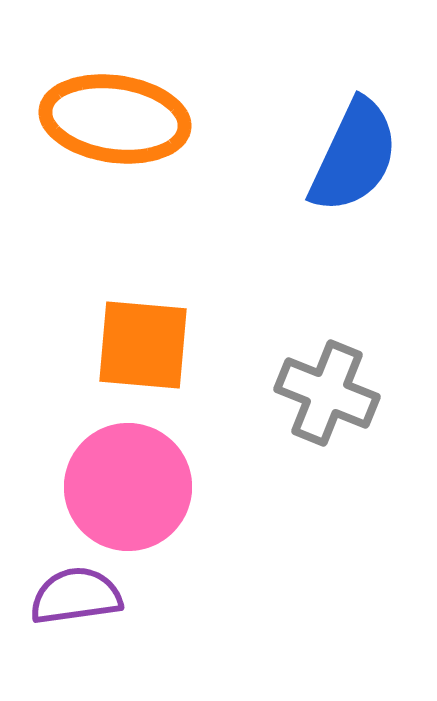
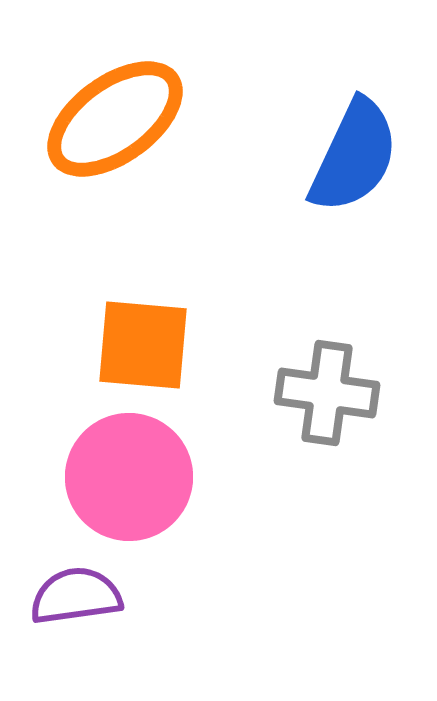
orange ellipse: rotated 44 degrees counterclockwise
gray cross: rotated 14 degrees counterclockwise
pink circle: moved 1 px right, 10 px up
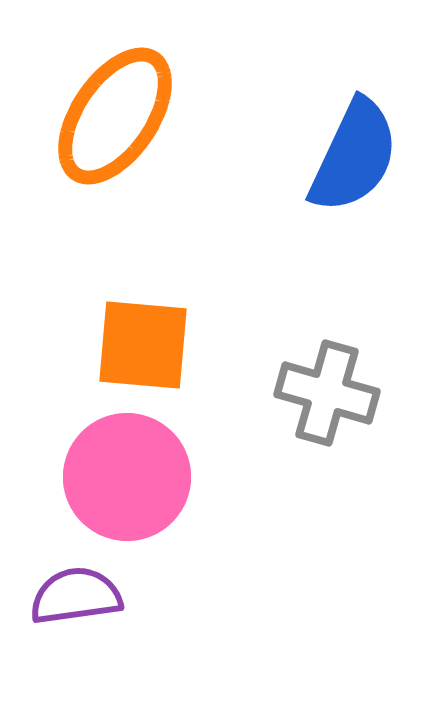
orange ellipse: moved 3 px up; rotated 20 degrees counterclockwise
gray cross: rotated 8 degrees clockwise
pink circle: moved 2 px left
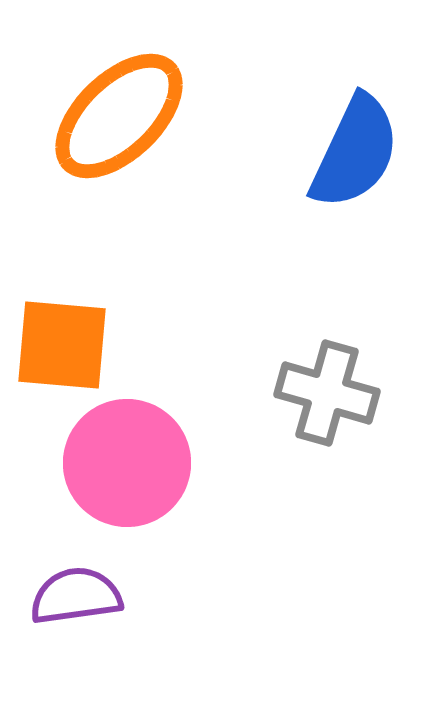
orange ellipse: moved 4 px right; rotated 12 degrees clockwise
blue semicircle: moved 1 px right, 4 px up
orange square: moved 81 px left
pink circle: moved 14 px up
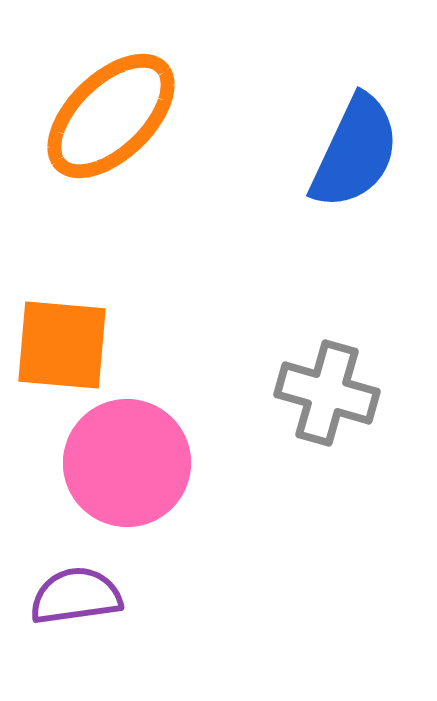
orange ellipse: moved 8 px left
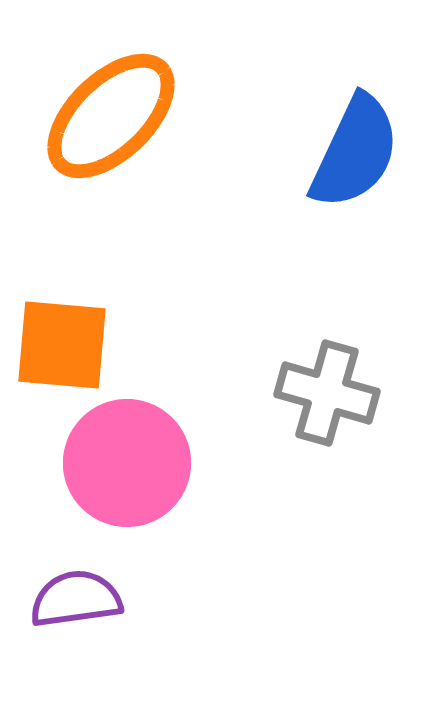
purple semicircle: moved 3 px down
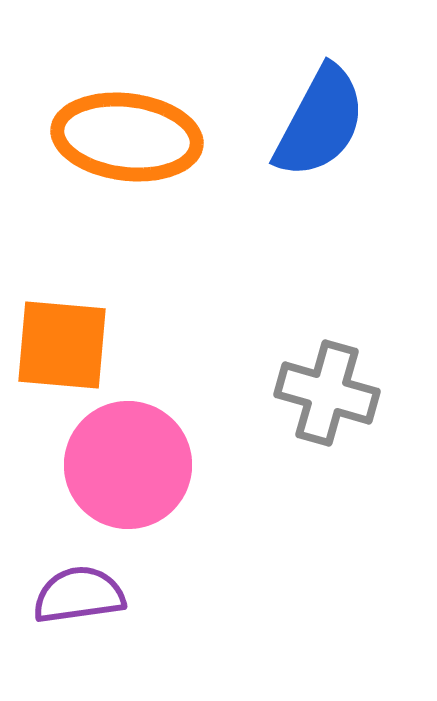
orange ellipse: moved 16 px right, 21 px down; rotated 51 degrees clockwise
blue semicircle: moved 35 px left, 30 px up; rotated 3 degrees clockwise
pink circle: moved 1 px right, 2 px down
purple semicircle: moved 3 px right, 4 px up
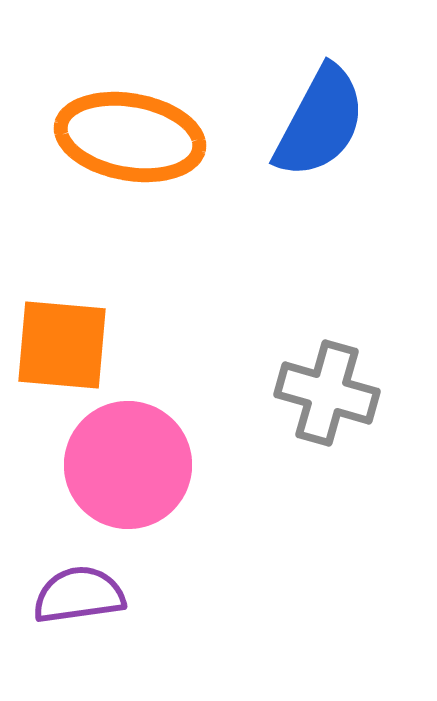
orange ellipse: moved 3 px right; rotated 3 degrees clockwise
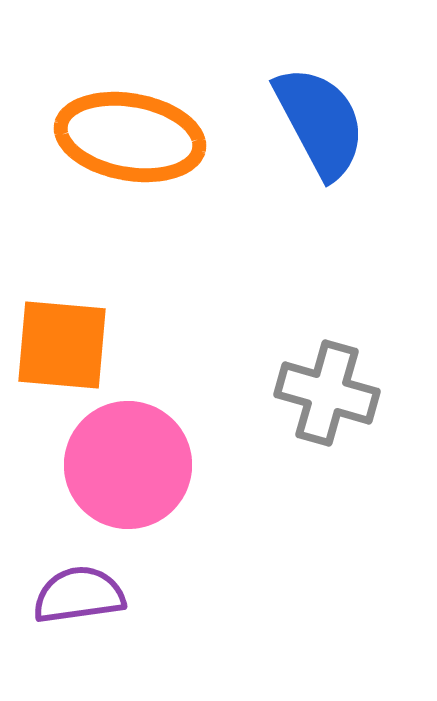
blue semicircle: rotated 56 degrees counterclockwise
